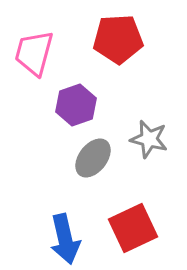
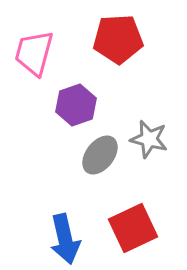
gray ellipse: moved 7 px right, 3 px up
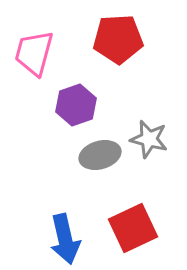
gray ellipse: rotated 36 degrees clockwise
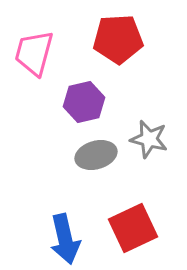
purple hexagon: moved 8 px right, 3 px up; rotated 6 degrees clockwise
gray ellipse: moved 4 px left
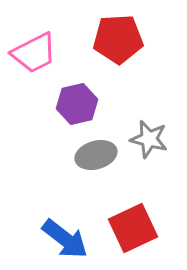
pink trapezoid: rotated 132 degrees counterclockwise
purple hexagon: moved 7 px left, 2 px down
blue arrow: rotated 39 degrees counterclockwise
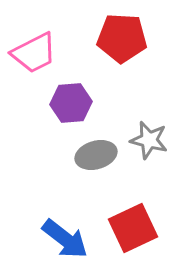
red pentagon: moved 4 px right, 1 px up; rotated 6 degrees clockwise
purple hexagon: moved 6 px left, 1 px up; rotated 9 degrees clockwise
gray star: moved 1 px down
